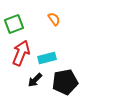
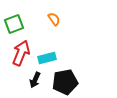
black arrow: rotated 21 degrees counterclockwise
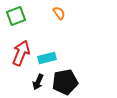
orange semicircle: moved 5 px right, 6 px up
green square: moved 2 px right, 8 px up
black arrow: moved 3 px right, 2 px down
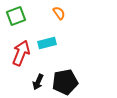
cyan rectangle: moved 15 px up
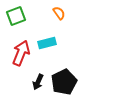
black pentagon: moved 1 px left; rotated 15 degrees counterclockwise
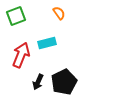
red arrow: moved 2 px down
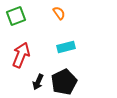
cyan rectangle: moved 19 px right, 4 px down
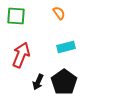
green square: rotated 24 degrees clockwise
black pentagon: rotated 10 degrees counterclockwise
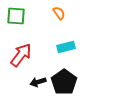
red arrow: rotated 15 degrees clockwise
black arrow: rotated 49 degrees clockwise
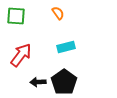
orange semicircle: moved 1 px left
black arrow: rotated 14 degrees clockwise
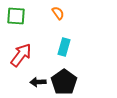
cyan rectangle: moved 2 px left; rotated 60 degrees counterclockwise
